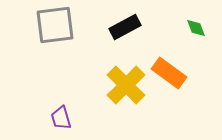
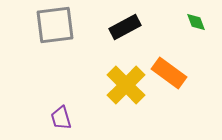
green diamond: moved 6 px up
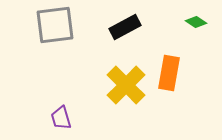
green diamond: rotated 35 degrees counterclockwise
orange rectangle: rotated 64 degrees clockwise
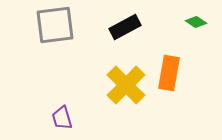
purple trapezoid: moved 1 px right
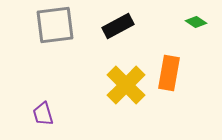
black rectangle: moved 7 px left, 1 px up
purple trapezoid: moved 19 px left, 4 px up
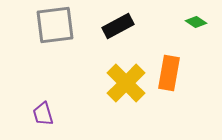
yellow cross: moved 2 px up
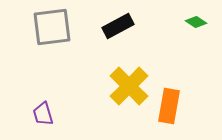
gray square: moved 3 px left, 2 px down
orange rectangle: moved 33 px down
yellow cross: moved 3 px right, 3 px down
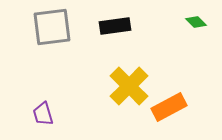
green diamond: rotated 10 degrees clockwise
black rectangle: moved 3 px left; rotated 20 degrees clockwise
orange rectangle: moved 1 px down; rotated 52 degrees clockwise
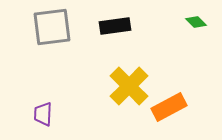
purple trapezoid: rotated 20 degrees clockwise
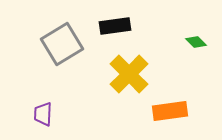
green diamond: moved 20 px down
gray square: moved 10 px right, 17 px down; rotated 24 degrees counterclockwise
yellow cross: moved 12 px up
orange rectangle: moved 1 px right, 4 px down; rotated 20 degrees clockwise
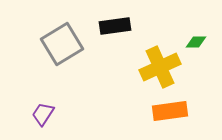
green diamond: rotated 45 degrees counterclockwise
yellow cross: moved 31 px right, 7 px up; rotated 21 degrees clockwise
purple trapezoid: rotated 30 degrees clockwise
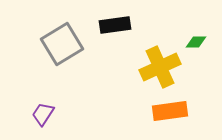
black rectangle: moved 1 px up
